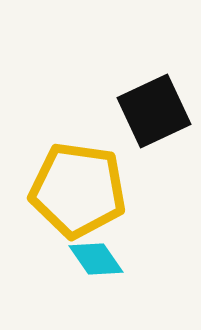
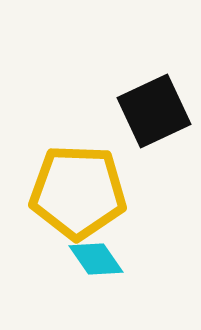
yellow pentagon: moved 2 px down; rotated 6 degrees counterclockwise
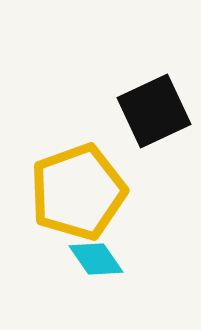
yellow pentagon: rotated 22 degrees counterclockwise
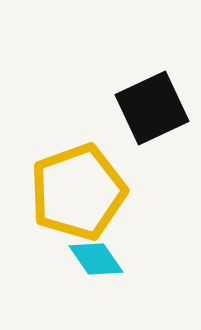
black square: moved 2 px left, 3 px up
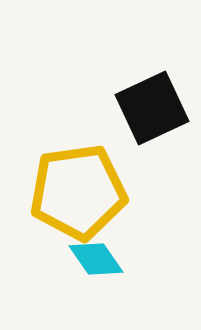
yellow pentagon: rotated 12 degrees clockwise
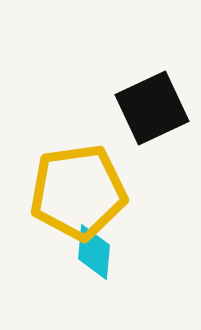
cyan diamond: moved 2 px left, 7 px up; rotated 40 degrees clockwise
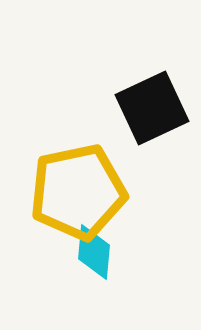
yellow pentagon: rotated 4 degrees counterclockwise
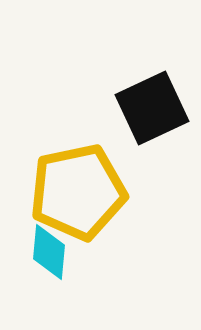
cyan diamond: moved 45 px left
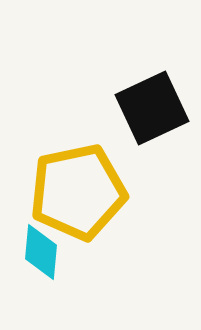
cyan diamond: moved 8 px left
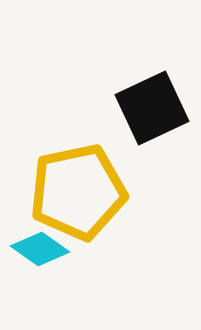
cyan diamond: moved 1 px left, 3 px up; rotated 60 degrees counterclockwise
